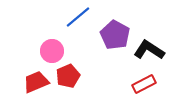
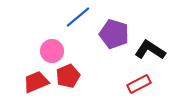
purple pentagon: moved 1 px left, 1 px up; rotated 12 degrees counterclockwise
black L-shape: moved 1 px right
red rectangle: moved 5 px left
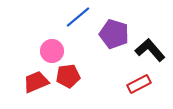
black L-shape: rotated 16 degrees clockwise
red pentagon: rotated 15 degrees clockwise
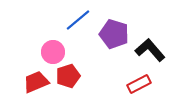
blue line: moved 3 px down
pink circle: moved 1 px right, 1 px down
red pentagon: rotated 10 degrees counterclockwise
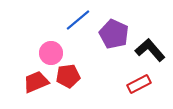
purple pentagon: rotated 8 degrees clockwise
pink circle: moved 2 px left, 1 px down
red pentagon: rotated 10 degrees clockwise
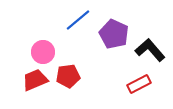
pink circle: moved 8 px left, 1 px up
red trapezoid: moved 1 px left, 2 px up
